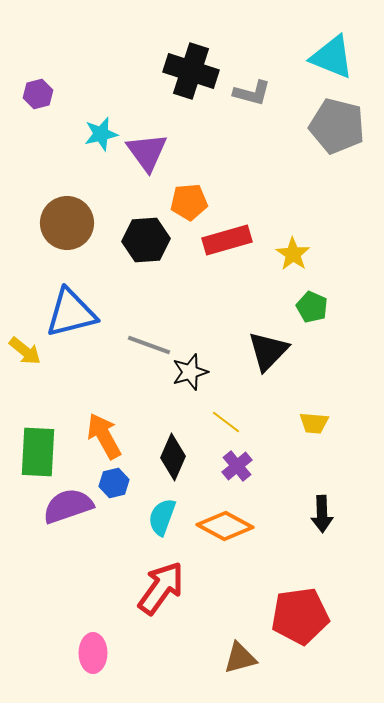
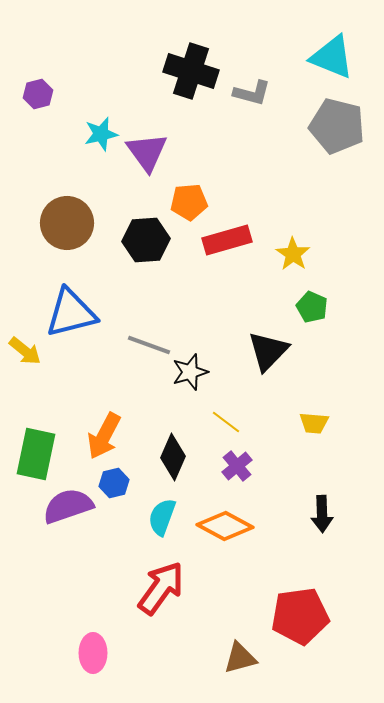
orange arrow: rotated 123 degrees counterclockwise
green rectangle: moved 2 px left, 2 px down; rotated 9 degrees clockwise
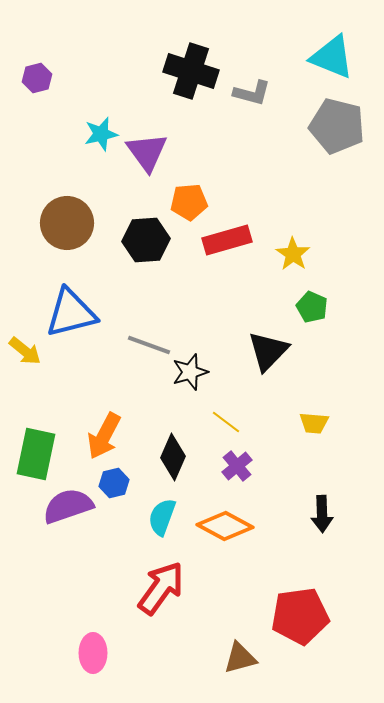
purple hexagon: moved 1 px left, 16 px up
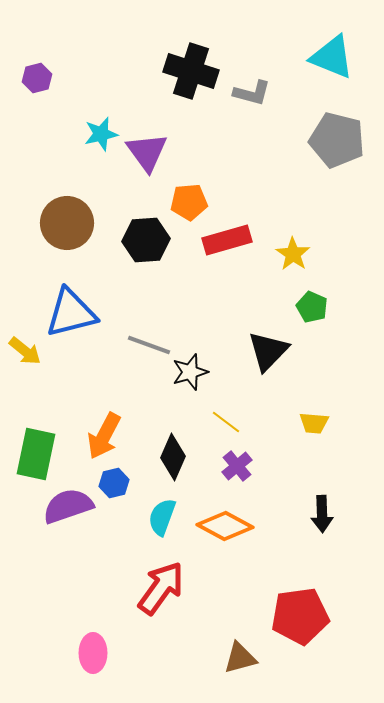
gray pentagon: moved 14 px down
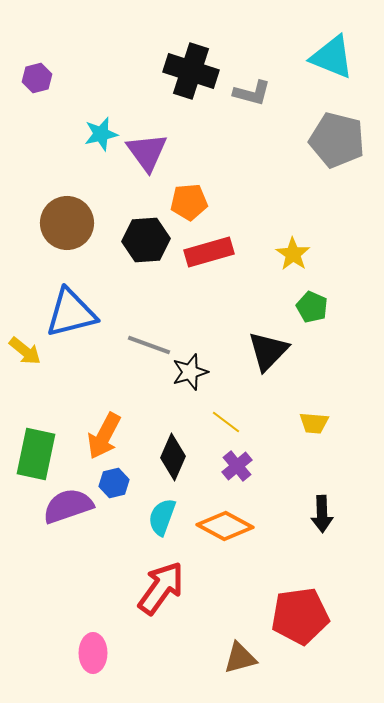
red rectangle: moved 18 px left, 12 px down
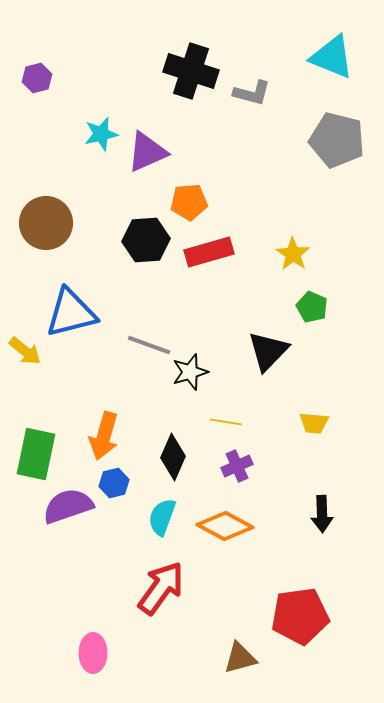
purple triangle: rotated 42 degrees clockwise
brown circle: moved 21 px left
yellow line: rotated 28 degrees counterclockwise
orange arrow: rotated 12 degrees counterclockwise
purple cross: rotated 16 degrees clockwise
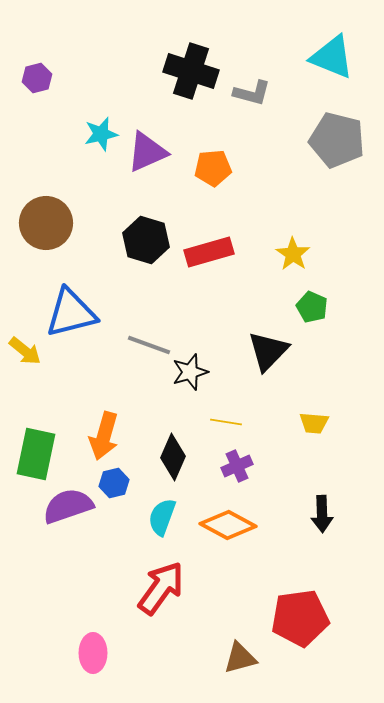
orange pentagon: moved 24 px right, 34 px up
black hexagon: rotated 21 degrees clockwise
orange diamond: moved 3 px right, 1 px up
red pentagon: moved 2 px down
